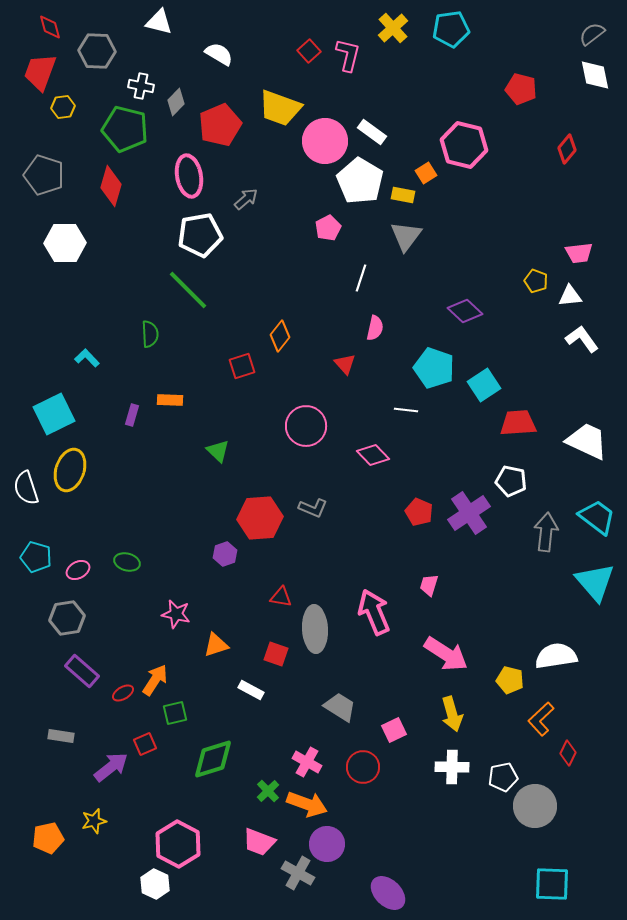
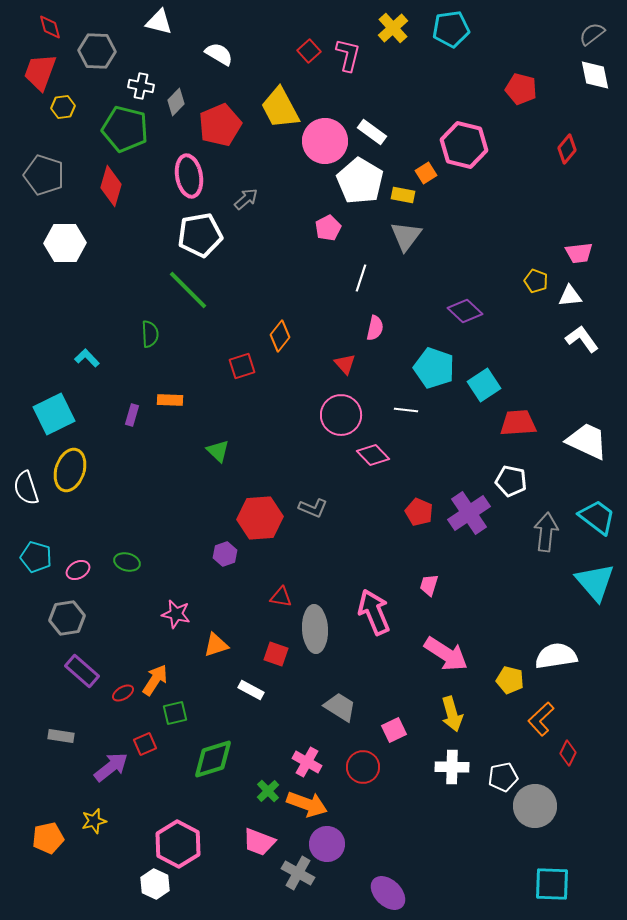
yellow trapezoid at (280, 108): rotated 42 degrees clockwise
pink circle at (306, 426): moved 35 px right, 11 px up
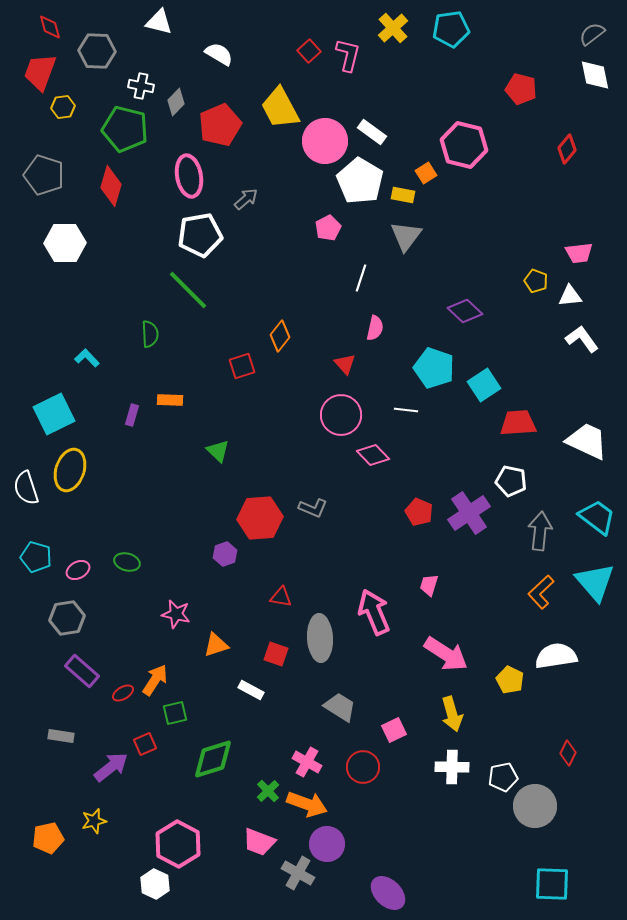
gray arrow at (546, 532): moved 6 px left, 1 px up
gray ellipse at (315, 629): moved 5 px right, 9 px down
yellow pentagon at (510, 680): rotated 12 degrees clockwise
orange L-shape at (541, 719): moved 127 px up
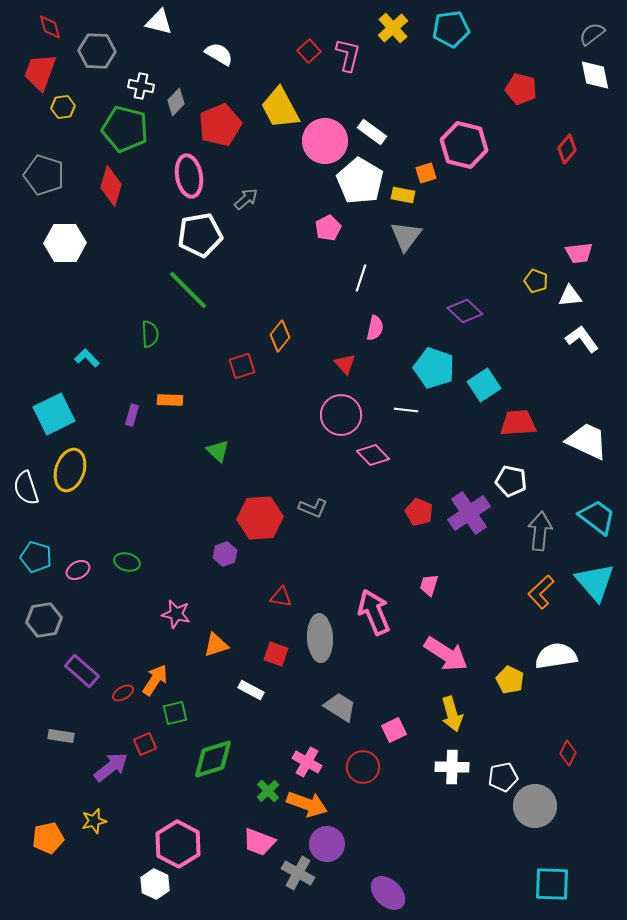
orange square at (426, 173): rotated 15 degrees clockwise
gray hexagon at (67, 618): moved 23 px left, 2 px down
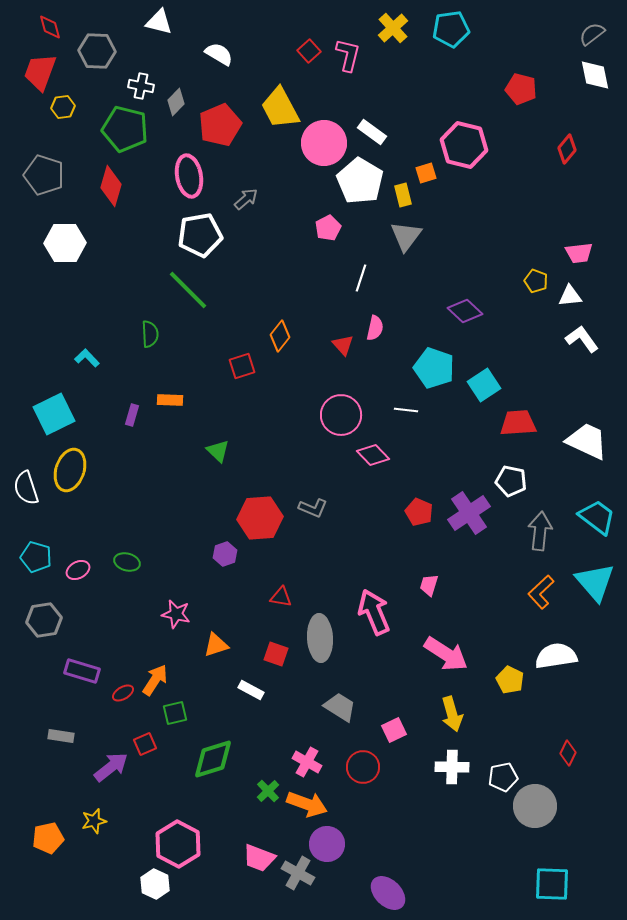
pink circle at (325, 141): moved 1 px left, 2 px down
yellow rectangle at (403, 195): rotated 65 degrees clockwise
red triangle at (345, 364): moved 2 px left, 19 px up
purple rectangle at (82, 671): rotated 24 degrees counterclockwise
pink trapezoid at (259, 842): moved 16 px down
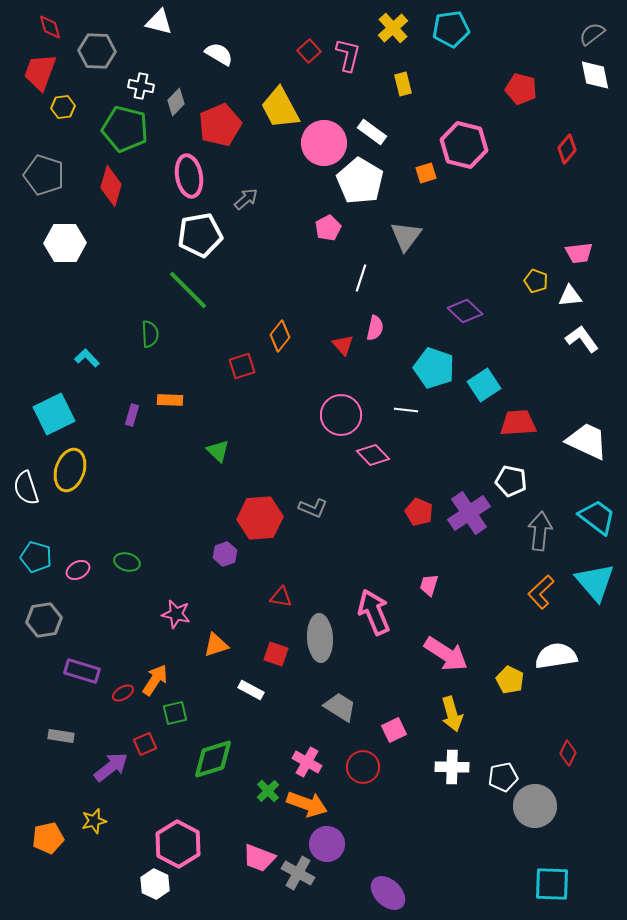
yellow rectangle at (403, 195): moved 111 px up
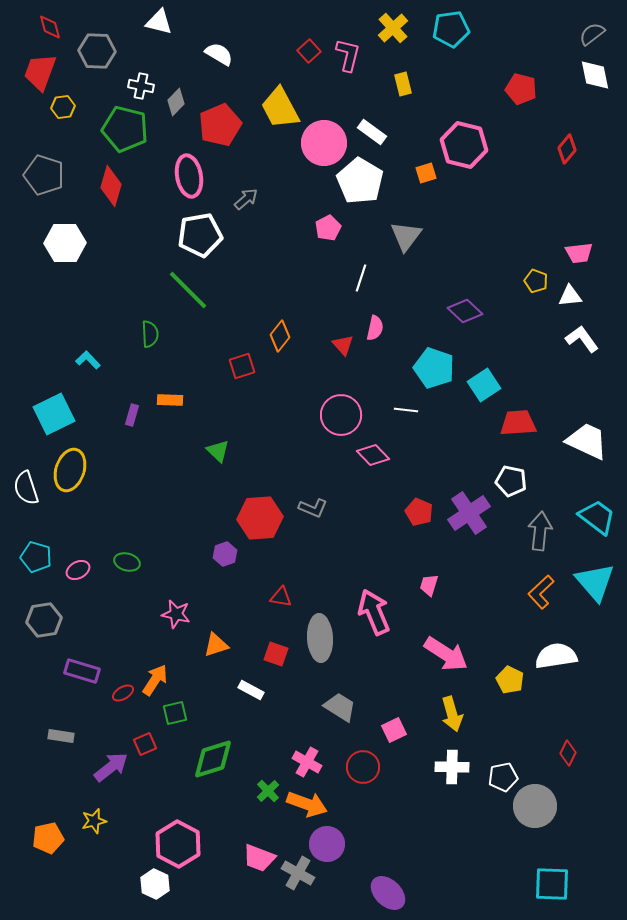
cyan L-shape at (87, 358): moved 1 px right, 2 px down
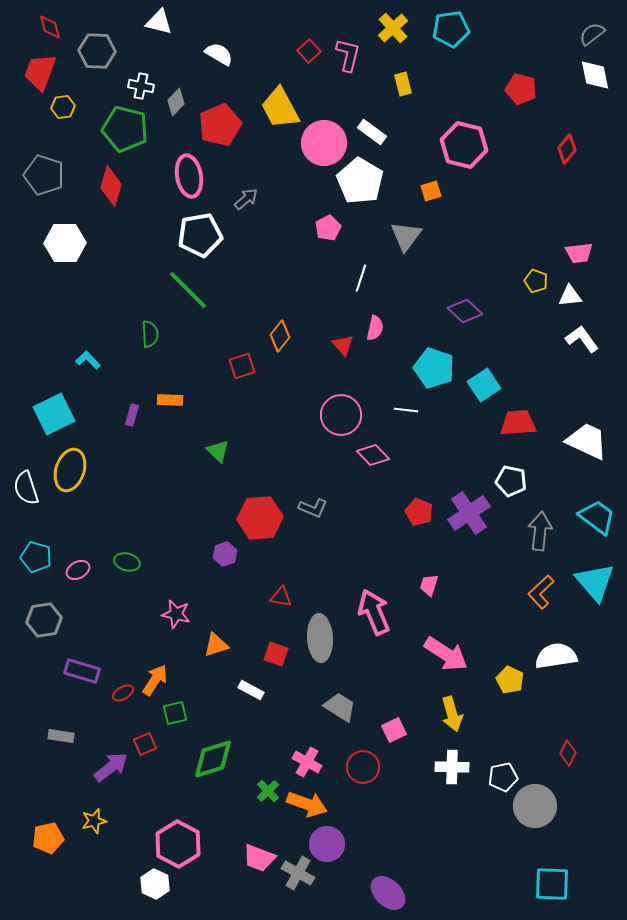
orange square at (426, 173): moved 5 px right, 18 px down
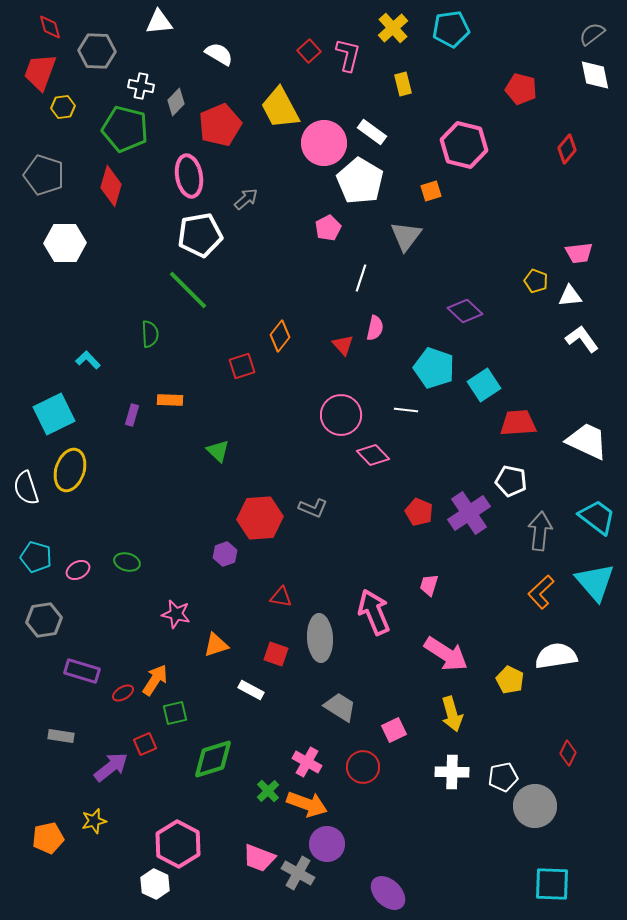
white triangle at (159, 22): rotated 20 degrees counterclockwise
white cross at (452, 767): moved 5 px down
